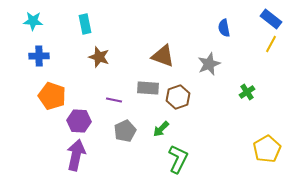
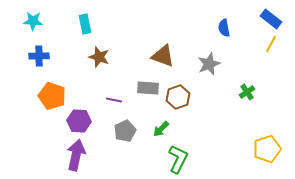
yellow pentagon: rotated 12 degrees clockwise
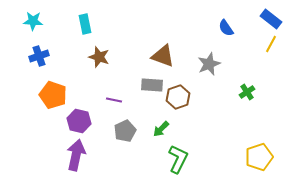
blue semicircle: moved 2 px right; rotated 24 degrees counterclockwise
blue cross: rotated 18 degrees counterclockwise
gray rectangle: moved 4 px right, 3 px up
orange pentagon: moved 1 px right, 1 px up
purple hexagon: rotated 10 degrees clockwise
yellow pentagon: moved 8 px left, 8 px down
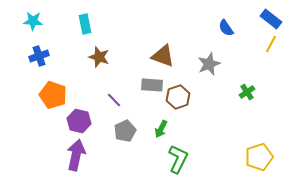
purple line: rotated 35 degrees clockwise
green arrow: rotated 18 degrees counterclockwise
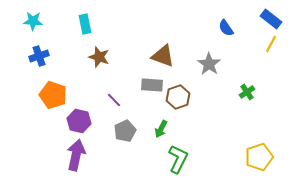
gray star: rotated 15 degrees counterclockwise
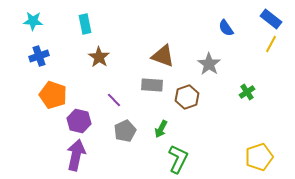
brown star: rotated 15 degrees clockwise
brown hexagon: moved 9 px right
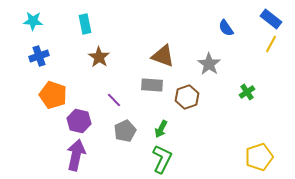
green L-shape: moved 16 px left
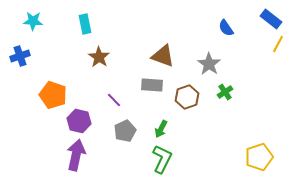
yellow line: moved 7 px right
blue cross: moved 19 px left
green cross: moved 22 px left
